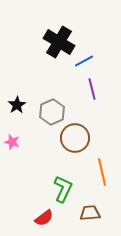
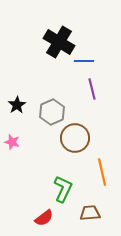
blue line: rotated 30 degrees clockwise
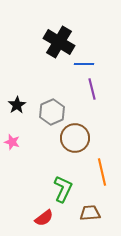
blue line: moved 3 px down
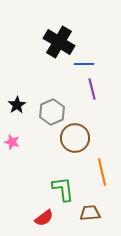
green L-shape: rotated 32 degrees counterclockwise
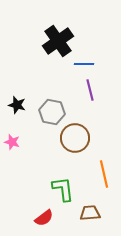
black cross: moved 1 px left, 1 px up; rotated 24 degrees clockwise
purple line: moved 2 px left, 1 px down
black star: rotated 24 degrees counterclockwise
gray hexagon: rotated 25 degrees counterclockwise
orange line: moved 2 px right, 2 px down
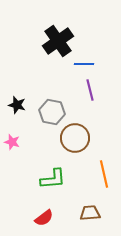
green L-shape: moved 10 px left, 10 px up; rotated 92 degrees clockwise
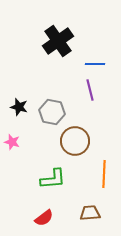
blue line: moved 11 px right
black star: moved 2 px right, 2 px down
brown circle: moved 3 px down
orange line: rotated 16 degrees clockwise
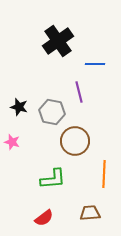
purple line: moved 11 px left, 2 px down
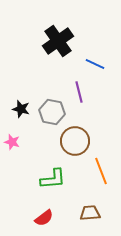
blue line: rotated 24 degrees clockwise
black star: moved 2 px right, 2 px down
orange line: moved 3 px left, 3 px up; rotated 24 degrees counterclockwise
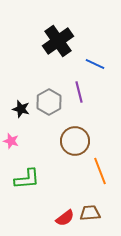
gray hexagon: moved 3 px left, 10 px up; rotated 20 degrees clockwise
pink star: moved 1 px left, 1 px up
orange line: moved 1 px left
green L-shape: moved 26 px left
red semicircle: moved 21 px right
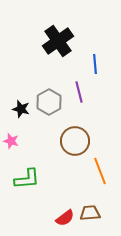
blue line: rotated 60 degrees clockwise
